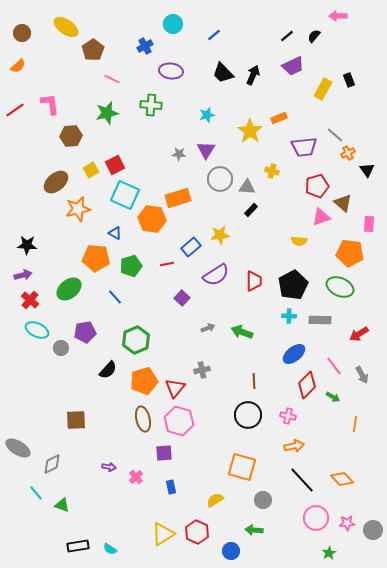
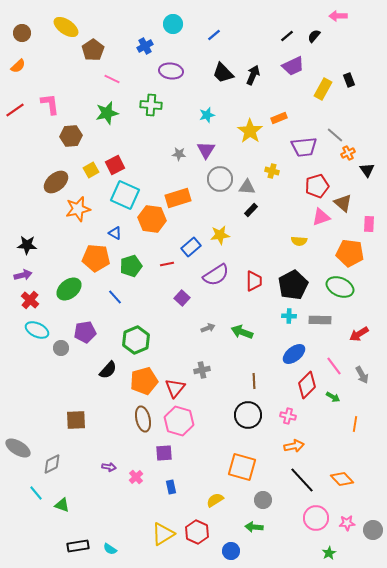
green arrow at (254, 530): moved 3 px up
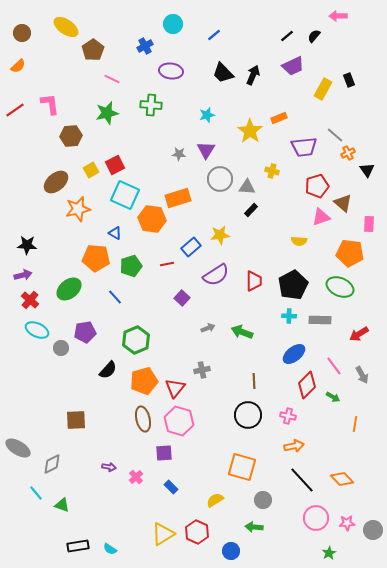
blue rectangle at (171, 487): rotated 32 degrees counterclockwise
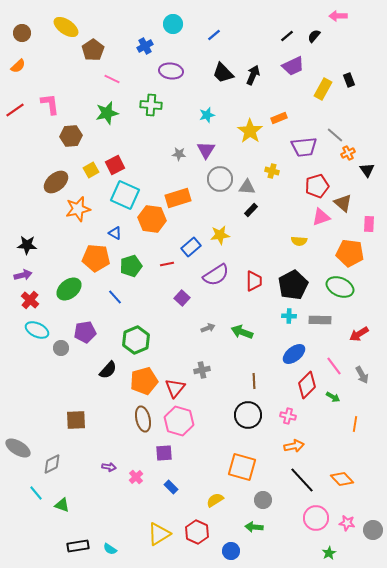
pink star at (347, 523): rotated 14 degrees clockwise
yellow triangle at (163, 534): moved 4 px left
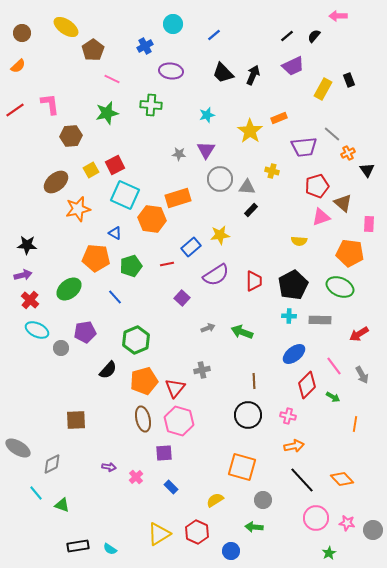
gray line at (335, 135): moved 3 px left, 1 px up
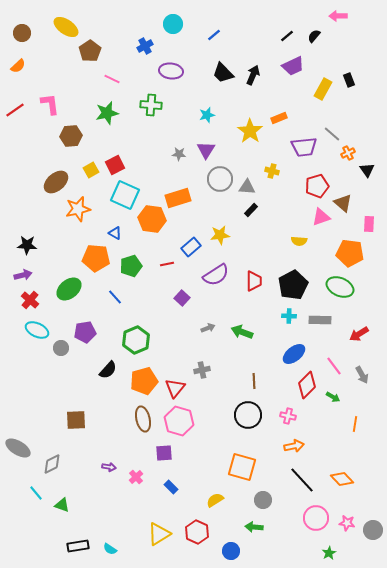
brown pentagon at (93, 50): moved 3 px left, 1 px down
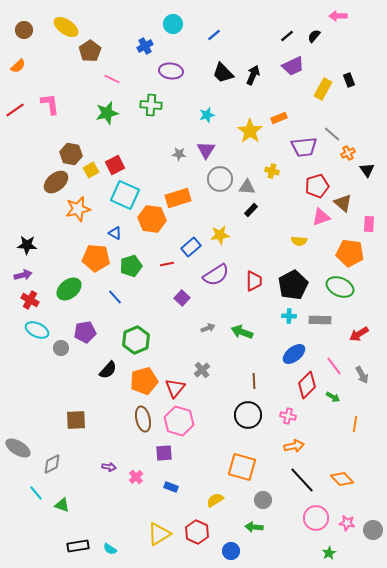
brown circle at (22, 33): moved 2 px right, 3 px up
brown hexagon at (71, 136): moved 18 px down; rotated 15 degrees clockwise
red cross at (30, 300): rotated 12 degrees counterclockwise
gray cross at (202, 370): rotated 28 degrees counterclockwise
blue rectangle at (171, 487): rotated 24 degrees counterclockwise
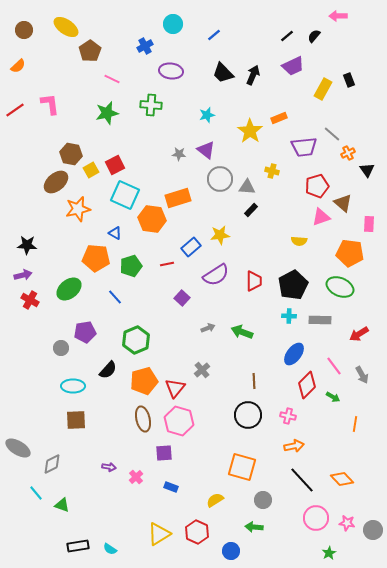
purple triangle at (206, 150): rotated 24 degrees counterclockwise
cyan ellipse at (37, 330): moved 36 px right, 56 px down; rotated 25 degrees counterclockwise
blue ellipse at (294, 354): rotated 15 degrees counterclockwise
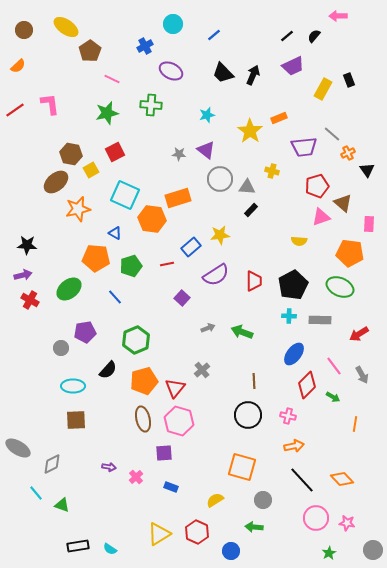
purple ellipse at (171, 71): rotated 20 degrees clockwise
red square at (115, 165): moved 13 px up
gray circle at (373, 530): moved 20 px down
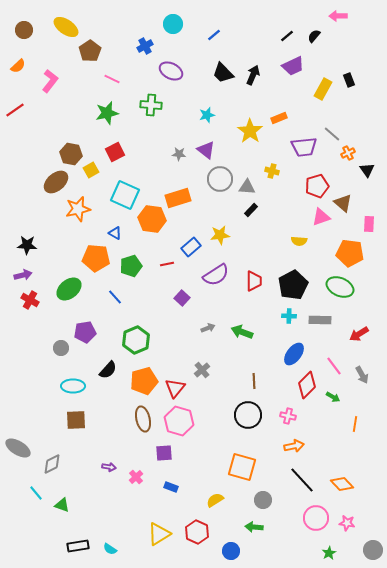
pink L-shape at (50, 104): moved 23 px up; rotated 45 degrees clockwise
orange diamond at (342, 479): moved 5 px down
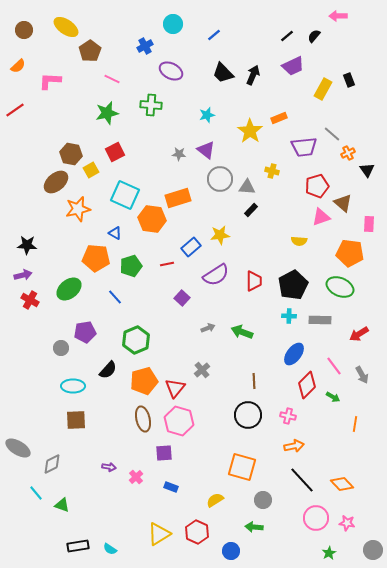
pink L-shape at (50, 81): rotated 125 degrees counterclockwise
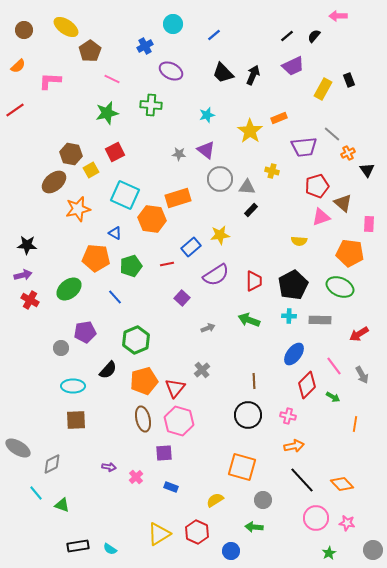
brown ellipse at (56, 182): moved 2 px left
green arrow at (242, 332): moved 7 px right, 12 px up
